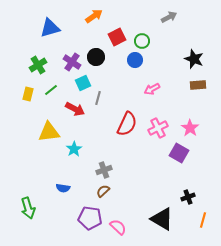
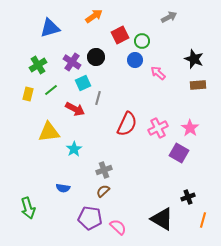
red square: moved 3 px right, 2 px up
pink arrow: moved 6 px right, 16 px up; rotated 70 degrees clockwise
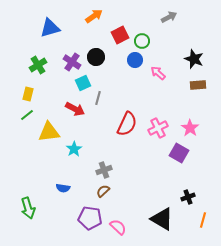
green line: moved 24 px left, 25 px down
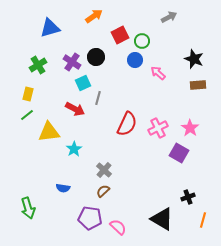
gray cross: rotated 28 degrees counterclockwise
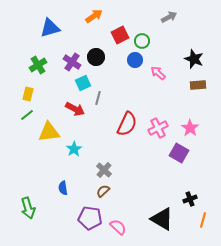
blue semicircle: rotated 72 degrees clockwise
black cross: moved 2 px right, 2 px down
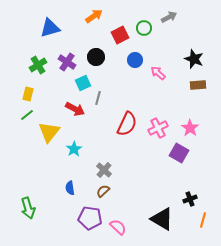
green circle: moved 2 px right, 13 px up
purple cross: moved 5 px left
yellow triangle: rotated 45 degrees counterclockwise
blue semicircle: moved 7 px right
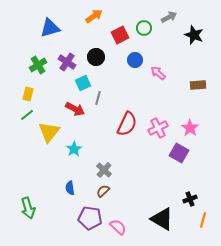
black star: moved 24 px up
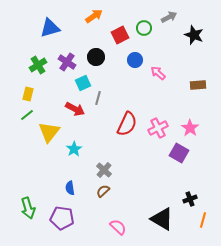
purple pentagon: moved 28 px left
